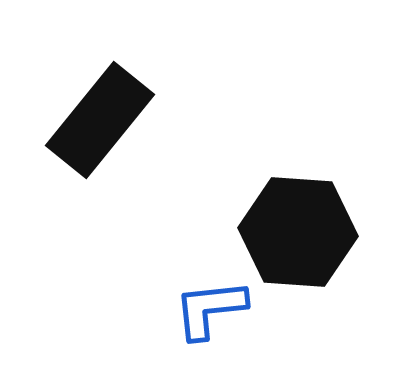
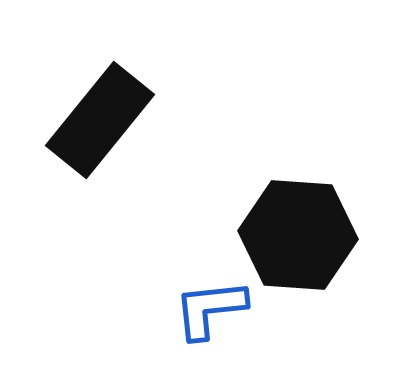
black hexagon: moved 3 px down
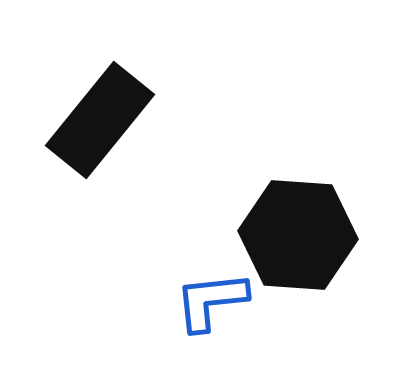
blue L-shape: moved 1 px right, 8 px up
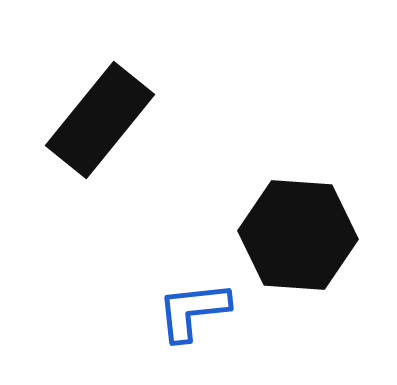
blue L-shape: moved 18 px left, 10 px down
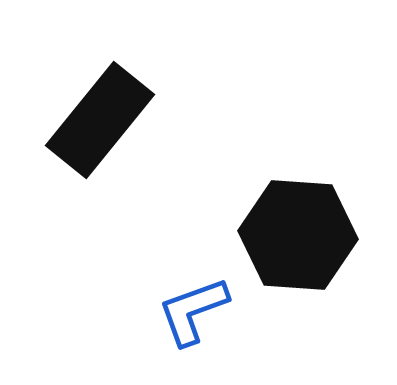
blue L-shape: rotated 14 degrees counterclockwise
